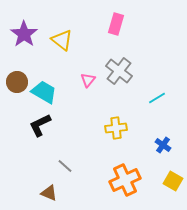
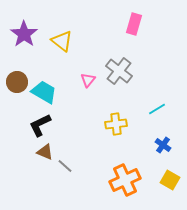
pink rectangle: moved 18 px right
yellow triangle: moved 1 px down
cyan line: moved 11 px down
yellow cross: moved 4 px up
yellow square: moved 3 px left, 1 px up
brown triangle: moved 4 px left, 41 px up
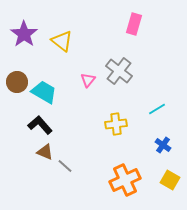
black L-shape: rotated 75 degrees clockwise
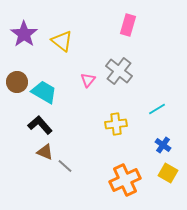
pink rectangle: moved 6 px left, 1 px down
yellow square: moved 2 px left, 7 px up
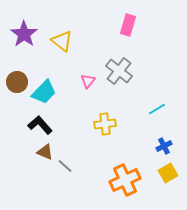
pink triangle: moved 1 px down
cyan trapezoid: rotated 104 degrees clockwise
yellow cross: moved 11 px left
blue cross: moved 1 px right, 1 px down; rotated 28 degrees clockwise
yellow square: rotated 30 degrees clockwise
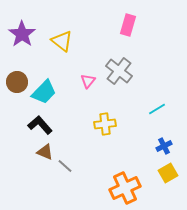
purple star: moved 2 px left
orange cross: moved 8 px down
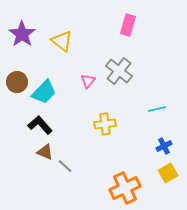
cyan line: rotated 18 degrees clockwise
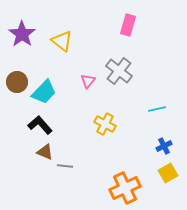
yellow cross: rotated 35 degrees clockwise
gray line: rotated 35 degrees counterclockwise
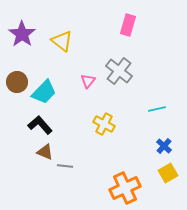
yellow cross: moved 1 px left
blue cross: rotated 21 degrees counterclockwise
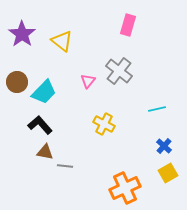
brown triangle: rotated 12 degrees counterclockwise
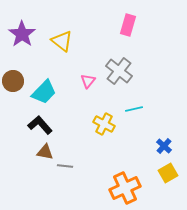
brown circle: moved 4 px left, 1 px up
cyan line: moved 23 px left
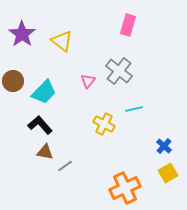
gray line: rotated 42 degrees counterclockwise
